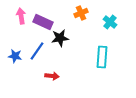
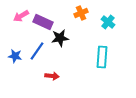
pink arrow: rotated 112 degrees counterclockwise
cyan cross: moved 2 px left
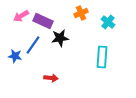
purple rectangle: moved 1 px up
blue line: moved 4 px left, 6 px up
red arrow: moved 1 px left, 2 px down
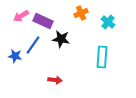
black star: moved 1 px right, 1 px down; rotated 18 degrees clockwise
red arrow: moved 4 px right, 2 px down
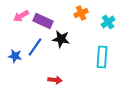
cyan cross: rotated 16 degrees clockwise
blue line: moved 2 px right, 2 px down
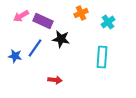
blue line: moved 1 px down
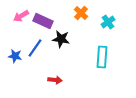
orange cross: rotated 24 degrees counterclockwise
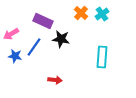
pink arrow: moved 10 px left, 18 px down
cyan cross: moved 6 px left, 8 px up
blue line: moved 1 px left, 1 px up
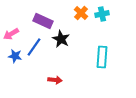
cyan cross: rotated 24 degrees clockwise
black star: rotated 18 degrees clockwise
